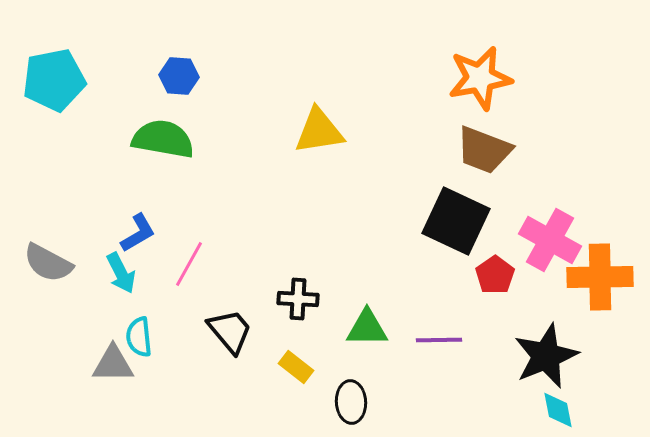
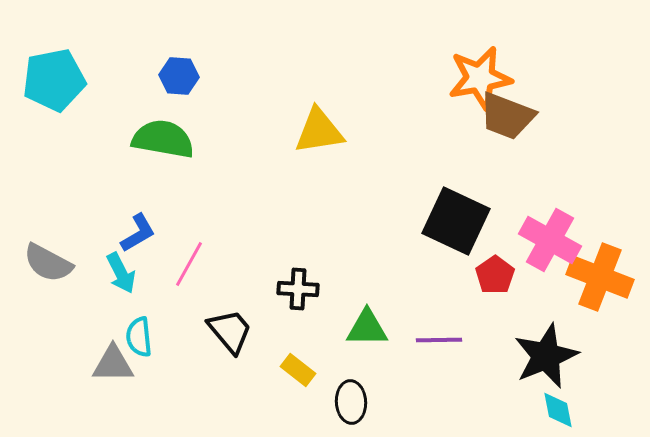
brown trapezoid: moved 23 px right, 34 px up
orange cross: rotated 22 degrees clockwise
black cross: moved 10 px up
yellow rectangle: moved 2 px right, 3 px down
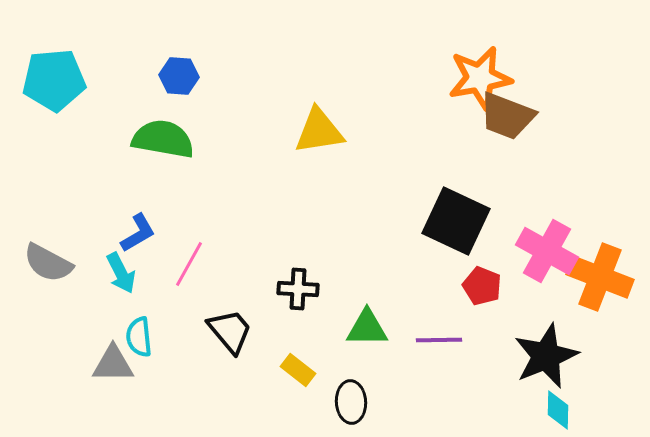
cyan pentagon: rotated 6 degrees clockwise
pink cross: moved 3 px left, 11 px down
red pentagon: moved 13 px left, 11 px down; rotated 15 degrees counterclockwise
cyan diamond: rotated 12 degrees clockwise
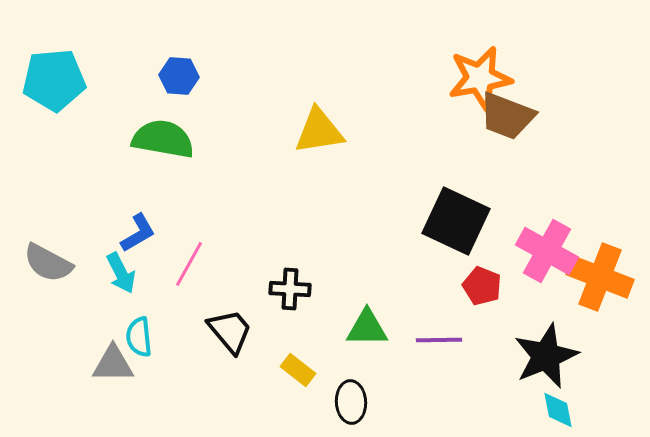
black cross: moved 8 px left
cyan diamond: rotated 12 degrees counterclockwise
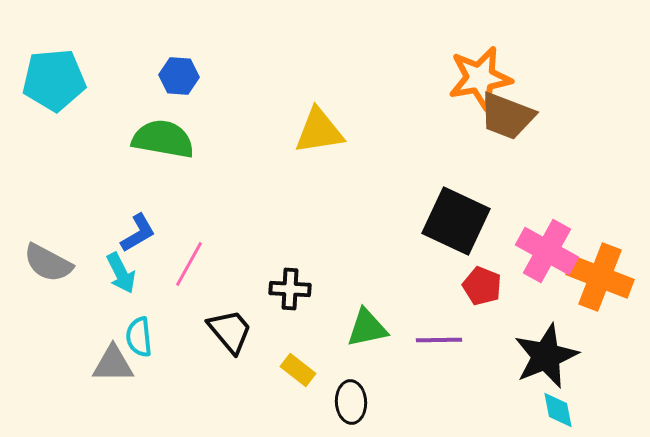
green triangle: rotated 12 degrees counterclockwise
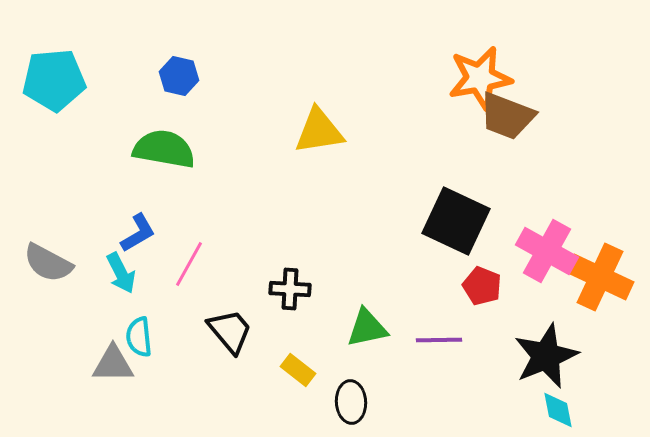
blue hexagon: rotated 9 degrees clockwise
green semicircle: moved 1 px right, 10 px down
orange cross: rotated 4 degrees clockwise
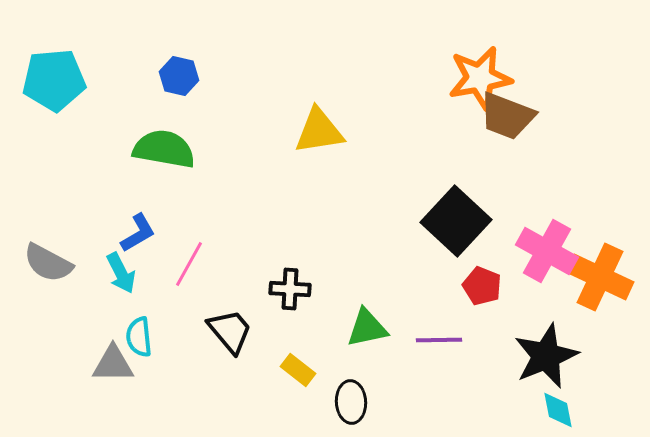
black square: rotated 18 degrees clockwise
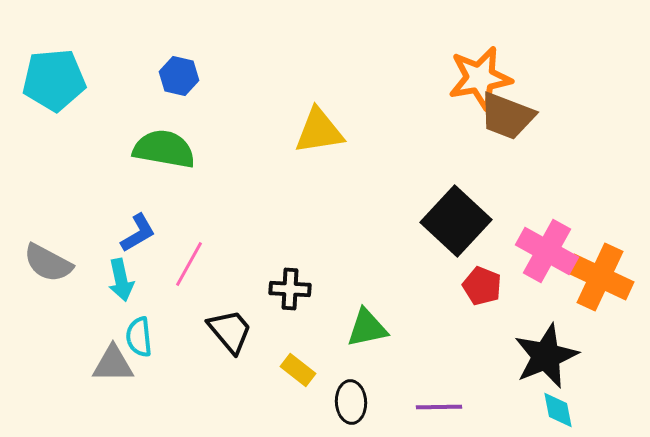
cyan arrow: moved 7 px down; rotated 15 degrees clockwise
purple line: moved 67 px down
